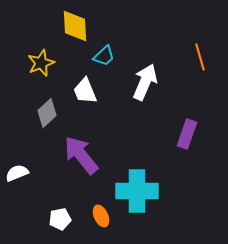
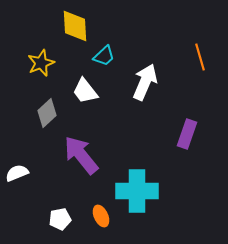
white trapezoid: rotated 16 degrees counterclockwise
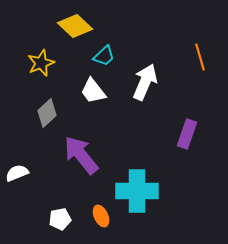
yellow diamond: rotated 44 degrees counterclockwise
white trapezoid: moved 8 px right
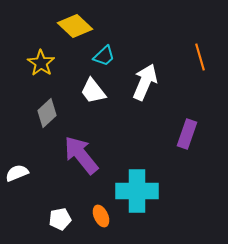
yellow star: rotated 16 degrees counterclockwise
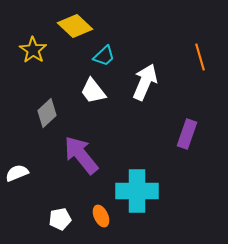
yellow star: moved 8 px left, 13 px up
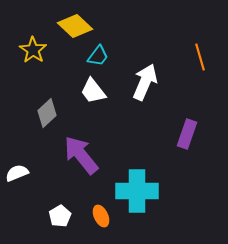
cyan trapezoid: moved 6 px left; rotated 10 degrees counterclockwise
white pentagon: moved 3 px up; rotated 20 degrees counterclockwise
